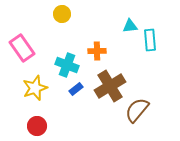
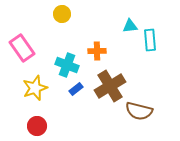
brown semicircle: moved 2 px right, 1 px down; rotated 116 degrees counterclockwise
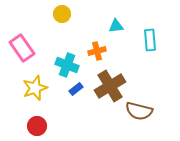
cyan triangle: moved 14 px left
orange cross: rotated 12 degrees counterclockwise
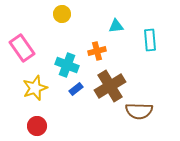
brown semicircle: rotated 12 degrees counterclockwise
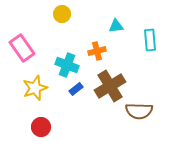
red circle: moved 4 px right, 1 px down
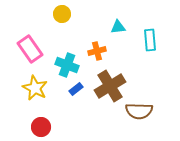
cyan triangle: moved 2 px right, 1 px down
pink rectangle: moved 8 px right, 1 px down
yellow star: rotated 25 degrees counterclockwise
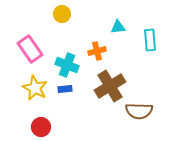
blue rectangle: moved 11 px left; rotated 32 degrees clockwise
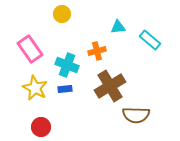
cyan rectangle: rotated 45 degrees counterclockwise
brown semicircle: moved 3 px left, 4 px down
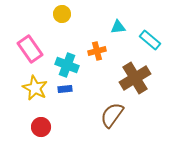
brown cross: moved 25 px right, 8 px up
brown semicircle: moved 24 px left; rotated 124 degrees clockwise
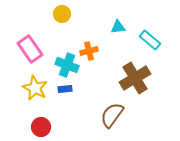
orange cross: moved 8 px left
